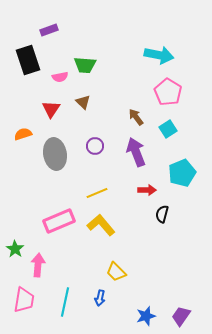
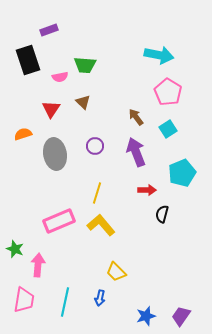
yellow line: rotated 50 degrees counterclockwise
green star: rotated 12 degrees counterclockwise
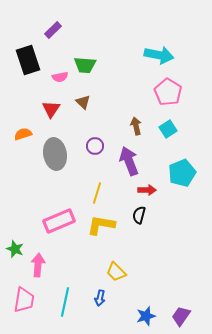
purple rectangle: moved 4 px right; rotated 24 degrees counterclockwise
brown arrow: moved 9 px down; rotated 24 degrees clockwise
purple arrow: moved 7 px left, 9 px down
black semicircle: moved 23 px left, 1 px down
yellow L-shape: rotated 40 degrees counterclockwise
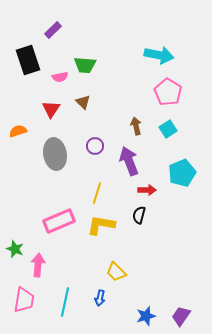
orange semicircle: moved 5 px left, 3 px up
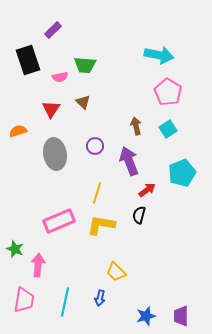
red arrow: rotated 36 degrees counterclockwise
purple trapezoid: rotated 35 degrees counterclockwise
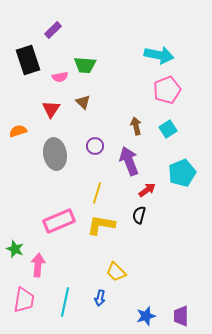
pink pentagon: moved 1 px left, 2 px up; rotated 20 degrees clockwise
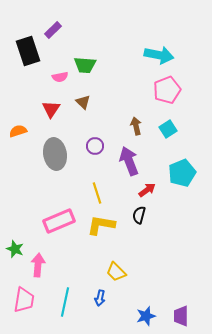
black rectangle: moved 9 px up
yellow line: rotated 35 degrees counterclockwise
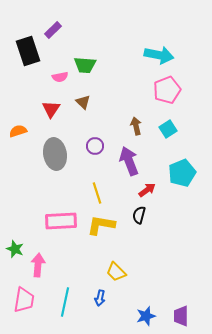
pink rectangle: moved 2 px right; rotated 20 degrees clockwise
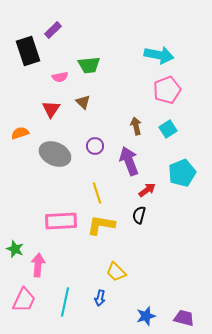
green trapezoid: moved 4 px right; rotated 10 degrees counterclockwise
orange semicircle: moved 2 px right, 2 px down
gray ellipse: rotated 56 degrees counterclockwise
pink trapezoid: rotated 16 degrees clockwise
purple trapezoid: moved 3 px right, 2 px down; rotated 105 degrees clockwise
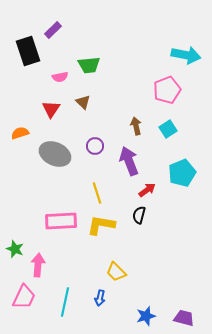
cyan arrow: moved 27 px right
pink trapezoid: moved 3 px up
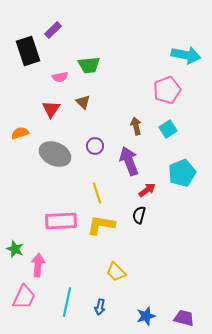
blue arrow: moved 9 px down
cyan line: moved 2 px right
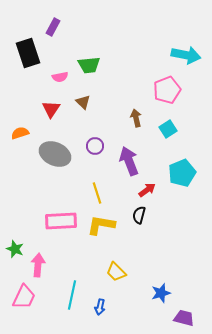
purple rectangle: moved 3 px up; rotated 18 degrees counterclockwise
black rectangle: moved 2 px down
brown arrow: moved 8 px up
cyan line: moved 5 px right, 7 px up
blue star: moved 15 px right, 23 px up
